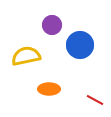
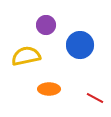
purple circle: moved 6 px left
red line: moved 2 px up
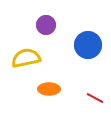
blue circle: moved 8 px right
yellow semicircle: moved 2 px down
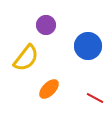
blue circle: moved 1 px down
yellow semicircle: rotated 140 degrees clockwise
orange ellipse: rotated 45 degrees counterclockwise
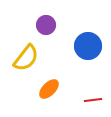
red line: moved 2 px left, 2 px down; rotated 36 degrees counterclockwise
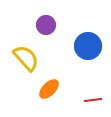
yellow semicircle: rotated 80 degrees counterclockwise
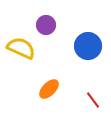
yellow semicircle: moved 5 px left, 10 px up; rotated 24 degrees counterclockwise
red line: rotated 60 degrees clockwise
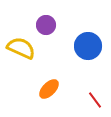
red line: moved 2 px right
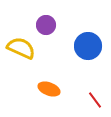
orange ellipse: rotated 65 degrees clockwise
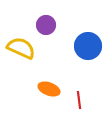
red line: moved 16 px left; rotated 30 degrees clockwise
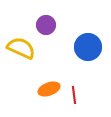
blue circle: moved 1 px down
orange ellipse: rotated 40 degrees counterclockwise
red line: moved 5 px left, 5 px up
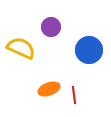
purple circle: moved 5 px right, 2 px down
blue circle: moved 1 px right, 3 px down
